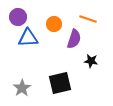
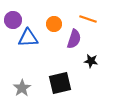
purple circle: moved 5 px left, 3 px down
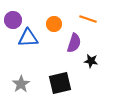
purple semicircle: moved 4 px down
gray star: moved 1 px left, 4 px up
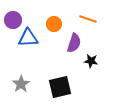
black square: moved 4 px down
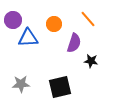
orange line: rotated 30 degrees clockwise
gray star: rotated 30 degrees clockwise
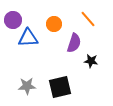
gray star: moved 6 px right, 2 px down
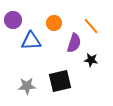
orange line: moved 3 px right, 7 px down
orange circle: moved 1 px up
blue triangle: moved 3 px right, 3 px down
black star: moved 1 px up
black square: moved 6 px up
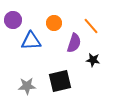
black star: moved 2 px right
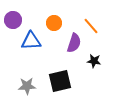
black star: moved 1 px right, 1 px down
